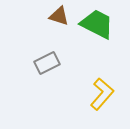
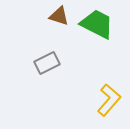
yellow L-shape: moved 7 px right, 6 px down
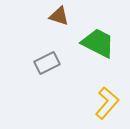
green trapezoid: moved 1 px right, 19 px down
yellow L-shape: moved 2 px left, 3 px down
